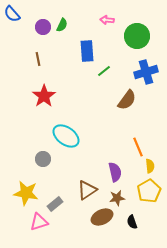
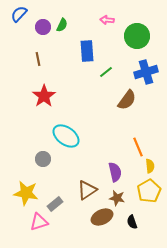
blue semicircle: moved 7 px right; rotated 84 degrees clockwise
green line: moved 2 px right, 1 px down
brown star: rotated 21 degrees clockwise
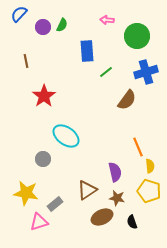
brown line: moved 12 px left, 2 px down
yellow pentagon: rotated 25 degrees counterclockwise
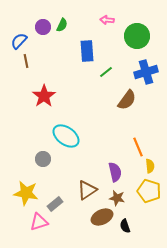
blue semicircle: moved 27 px down
black semicircle: moved 7 px left, 4 px down
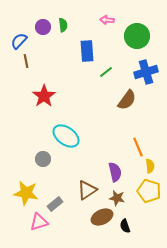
green semicircle: moved 1 px right; rotated 32 degrees counterclockwise
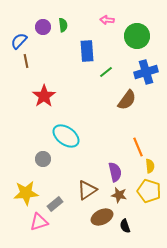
yellow star: rotated 15 degrees counterclockwise
brown star: moved 2 px right, 3 px up
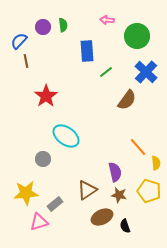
blue cross: rotated 30 degrees counterclockwise
red star: moved 2 px right
orange line: rotated 18 degrees counterclockwise
yellow semicircle: moved 6 px right, 3 px up
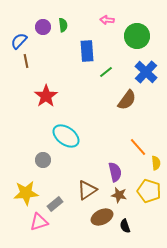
gray circle: moved 1 px down
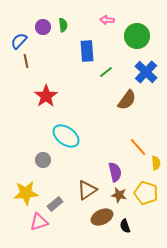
yellow pentagon: moved 3 px left, 2 px down
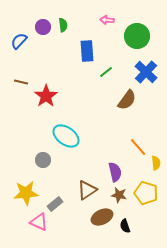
brown line: moved 5 px left, 21 px down; rotated 64 degrees counterclockwise
pink triangle: rotated 42 degrees clockwise
